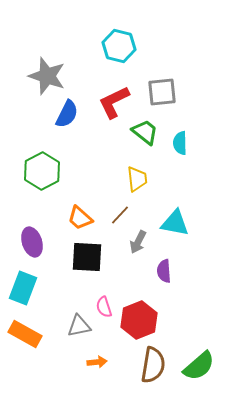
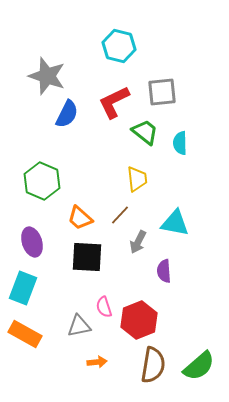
green hexagon: moved 10 px down; rotated 9 degrees counterclockwise
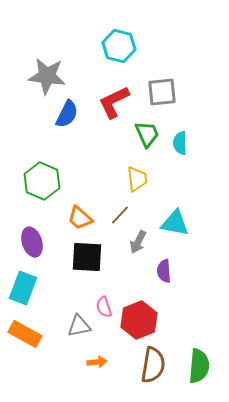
gray star: rotated 12 degrees counterclockwise
green trapezoid: moved 2 px right, 2 px down; rotated 28 degrees clockwise
green semicircle: rotated 44 degrees counterclockwise
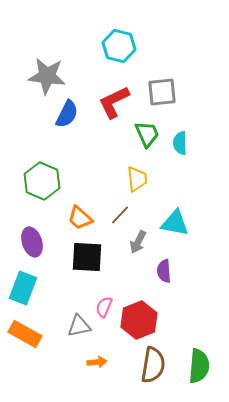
pink semicircle: rotated 40 degrees clockwise
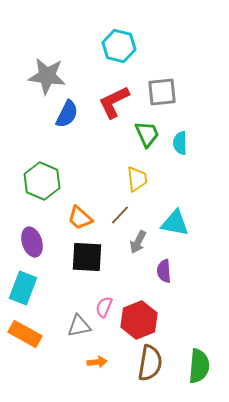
brown semicircle: moved 3 px left, 2 px up
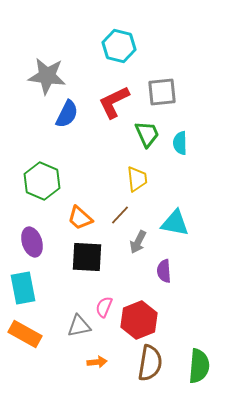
cyan rectangle: rotated 32 degrees counterclockwise
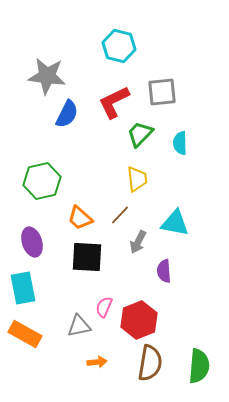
green trapezoid: moved 7 px left; rotated 112 degrees counterclockwise
green hexagon: rotated 24 degrees clockwise
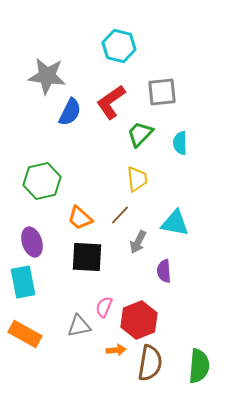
red L-shape: moved 3 px left; rotated 9 degrees counterclockwise
blue semicircle: moved 3 px right, 2 px up
cyan rectangle: moved 6 px up
orange arrow: moved 19 px right, 12 px up
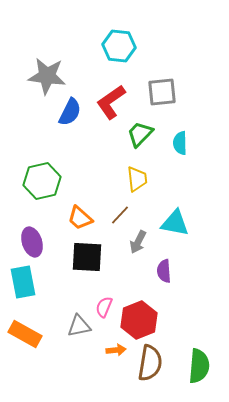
cyan hexagon: rotated 8 degrees counterclockwise
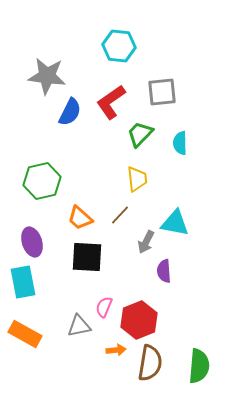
gray arrow: moved 8 px right
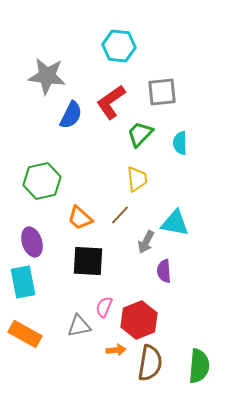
blue semicircle: moved 1 px right, 3 px down
black square: moved 1 px right, 4 px down
